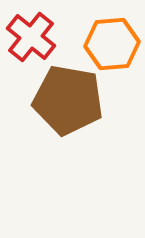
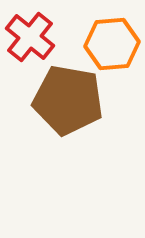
red cross: moved 1 px left
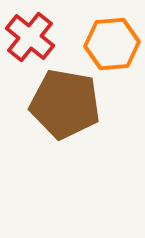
brown pentagon: moved 3 px left, 4 px down
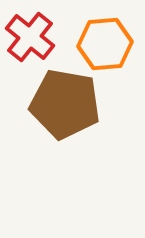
orange hexagon: moved 7 px left
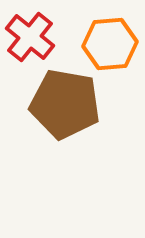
orange hexagon: moved 5 px right
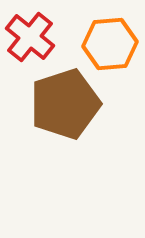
brown pentagon: rotated 28 degrees counterclockwise
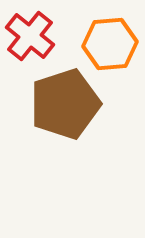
red cross: moved 1 px up
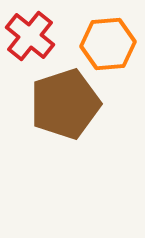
orange hexagon: moved 2 px left
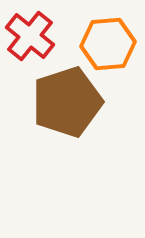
brown pentagon: moved 2 px right, 2 px up
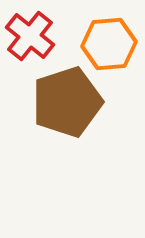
orange hexagon: moved 1 px right
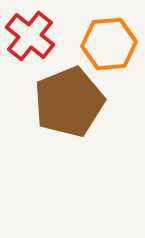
brown pentagon: moved 2 px right; rotated 4 degrees counterclockwise
